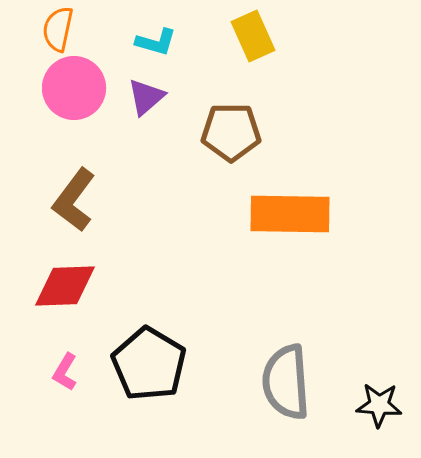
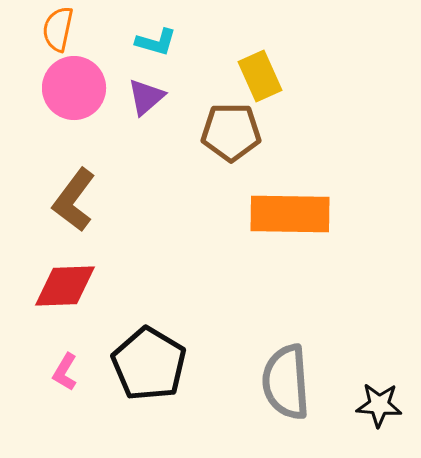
yellow rectangle: moved 7 px right, 40 px down
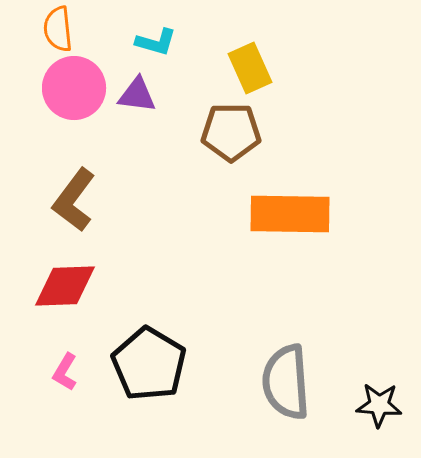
orange semicircle: rotated 18 degrees counterclockwise
yellow rectangle: moved 10 px left, 8 px up
purple triangle: moved 9 px left, 2 px up; rotated 48 degrees clockwise
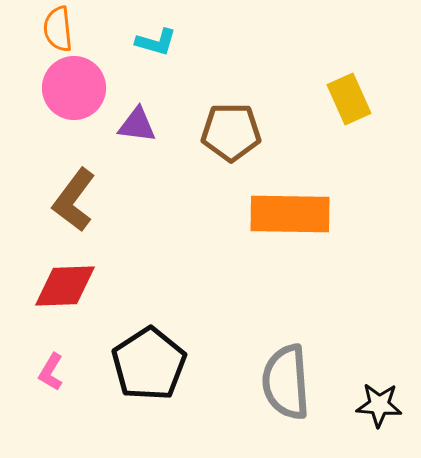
yellow rectangle: moved 99 px right, 31 px down
purple triangle: moved 30 px down
black pentagon: rotated 8 degrees clockwise
pink L-shape: moved 14 px left
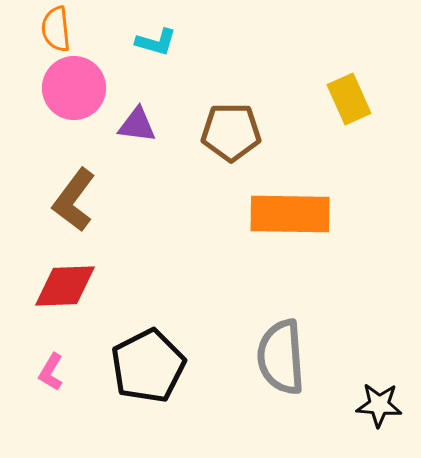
orange semicircle: moved 2 px left
black pentagon: moved 1 px left, 2 px down; rotated 6 degrees clockwise
gray semicircle: moved 5 px left, 25 px up
